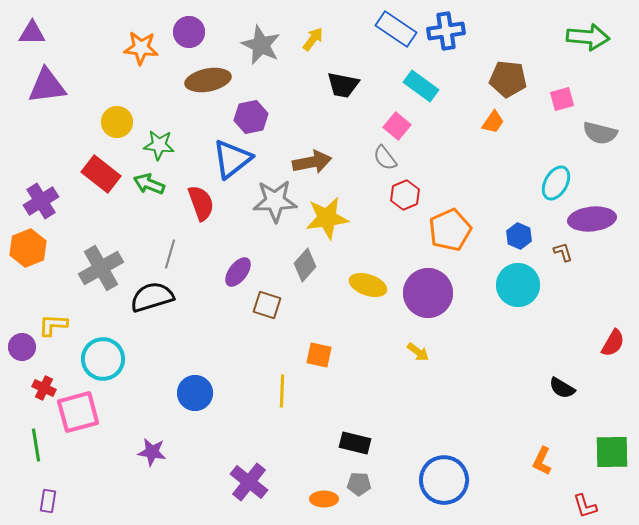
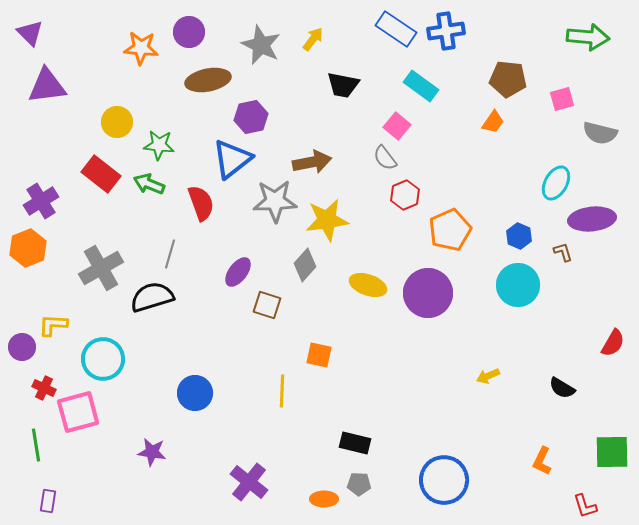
purple triangle at (32, 33): moved 2 px left; rotated 44 degrees clockwise
yellow star at (327, 218): moved 2 px down
yellow arrow at (418, 352): moved 70 px right, 24 px down; rotated 120 degrees clockwise
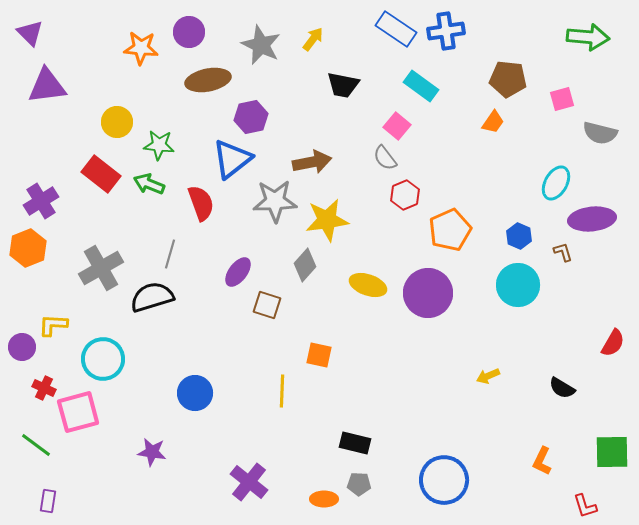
green line at (36, 445): rotated 44 degrees counterclockwise
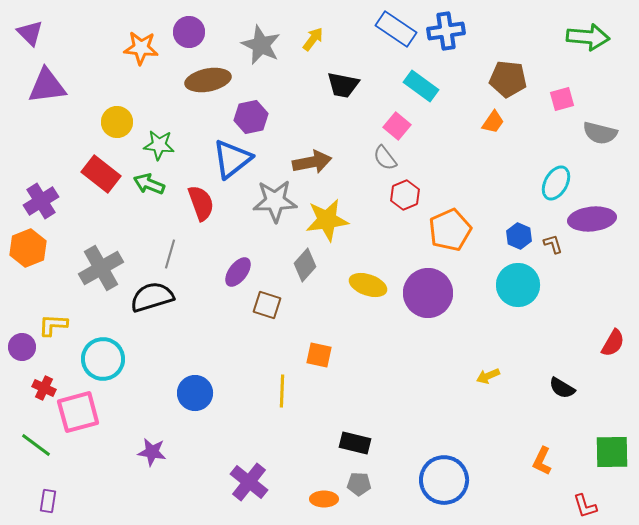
brown L-shape at (563, 252): moved 10 px left, 8 px up
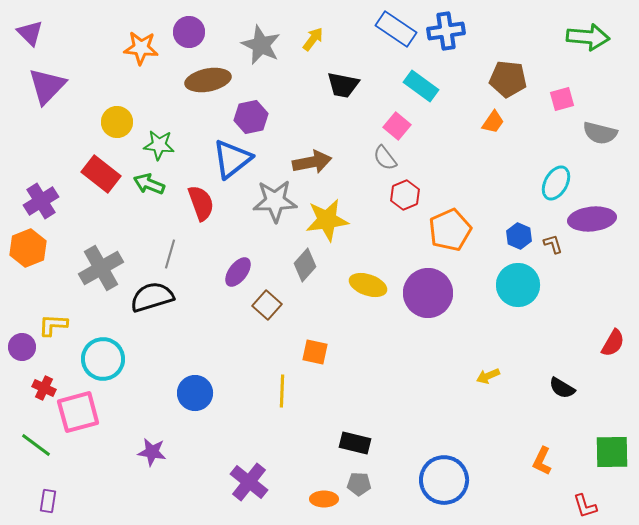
purple triangle at (47, 86): rotated 39 degrees counterclockwise
brown square at (267, 305): rotated 24 degrees clockwise
orange square at (319, 355): moved 4 px left, 3 px up
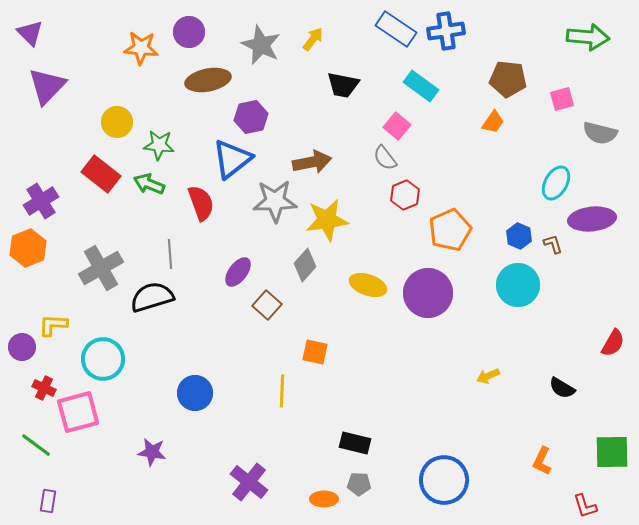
gray line at (170, 254): rotated 20 degrees counterclockwise
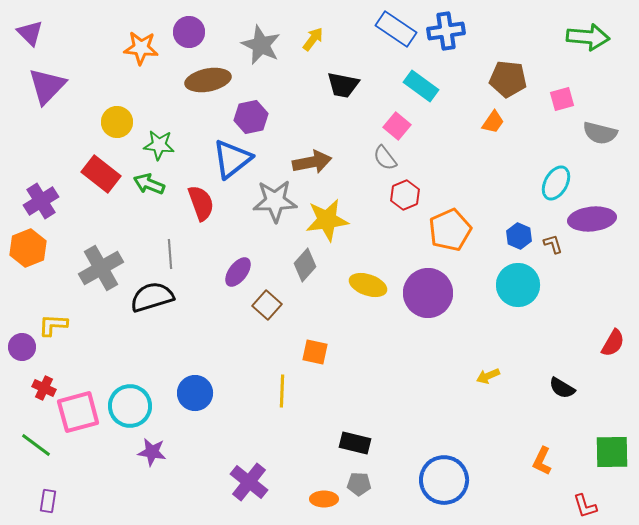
cyan circle at (103, 359): moved 27 px right, 47 px down
